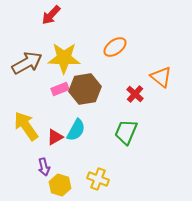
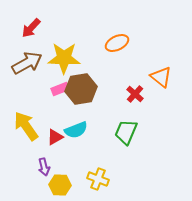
red arrow: moved 20 px left, 13 px down
orange ellipse: moved 2 px right, 4 px up; rotated 10 degrees clockwise
brown hexagon: moved 4 px left
cyan semicircle: rotated 40 degrees clockwise
yellow hexagon: rotated 15 degrees counterclockwise
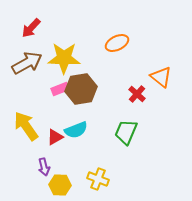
red cross: moved 2 px right
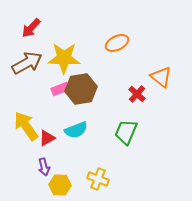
red triangle: moved 8 px left, 1 px down
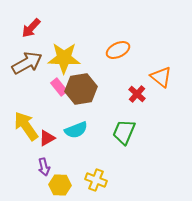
orange ellipse: moved 1 px right, 7 px down
pink rectangle: moved 1 px left, 2 px up; rotated 72 degrees clockwise
green trapezoid: moved 2 px left
yellow cross: moved 2 px left, 1 px down
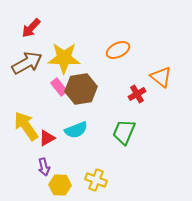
red cross: rotated 18 degrees clockwise
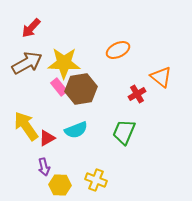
yellow star: moved 5 px down
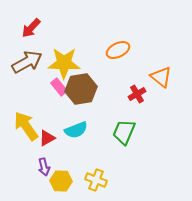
brown arrow: moved 1 px up
yellow hexagon: moved 1 px right, 4 px up
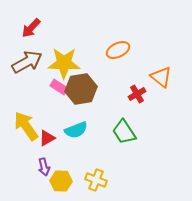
pink rectangle: rotated 18 degrees counterclockwise
green trapezoid: rotated 56 degrees counterclockwise
